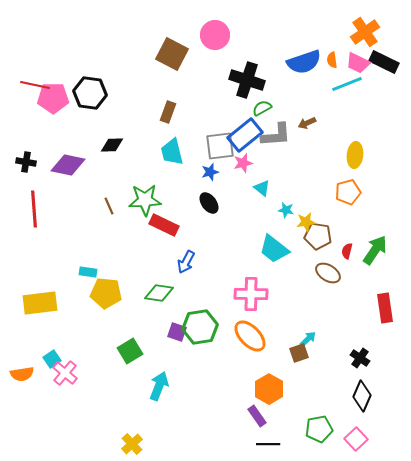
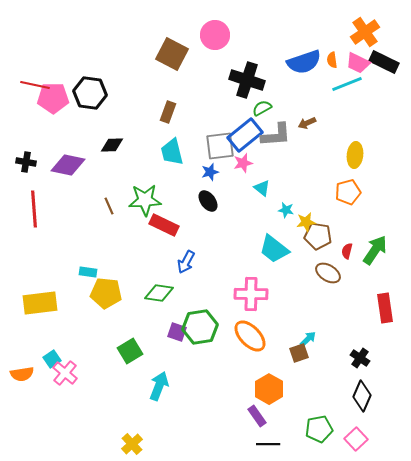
black ellipse at (209, 203): moved 1 px left, 2 px up
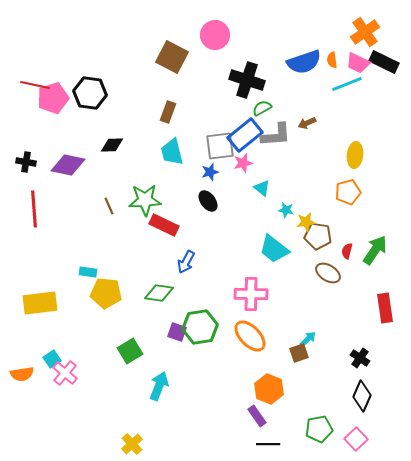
brown square at (172, 54): moved 3 px down
pink pentagon at (53, 98): rotated 16 degrees counterclockwise
orange hexagon at (269, 389): rotated 8 degrees counterclockwise
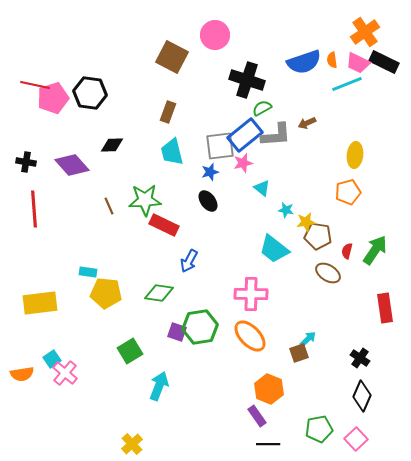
purple diamond at (68, 165): moved 4 px right; rotated 36 degrees clockwise
blue arrow at (186, 262): moved 3 px right, 1 px up
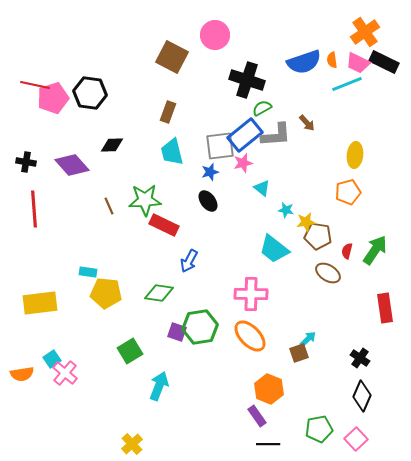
brown arrow at (307, 123): rotated 108 degrees counterclockwise
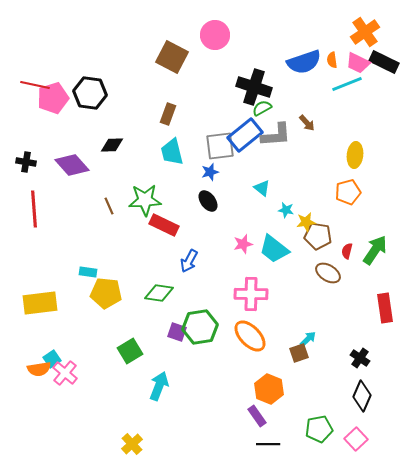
black cross at (247, 80): moved 7 px right, 7 px down
brown rectangle at (168, 112): moved 2 px down
pink star at (243, 163): moved 81 px down
orange semicircle at (22, 374): moved 17 px right, 5 px up
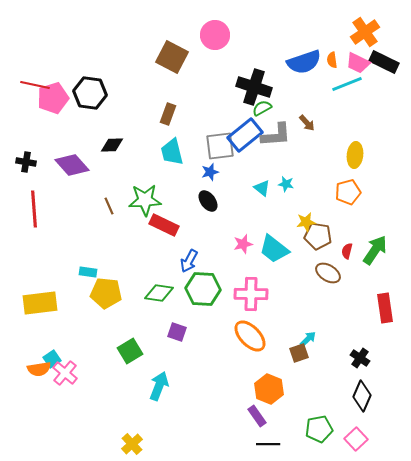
cyan star at (286, 210): moved 26 px up
green hexagon at (200, 327): moved 3 px right, 38 px up; rotated 12 degrees clockwise
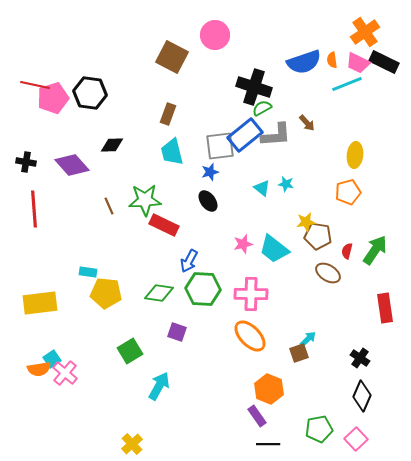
cyan arrow at (159, 386): rotated 8 degrees clockwise
